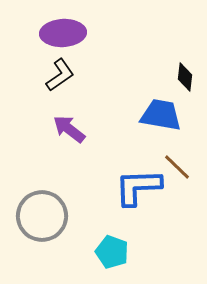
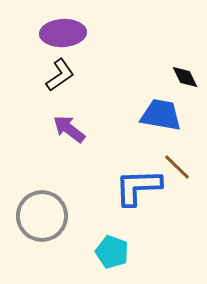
black diamond: rotated 32 degrees counterclockwise
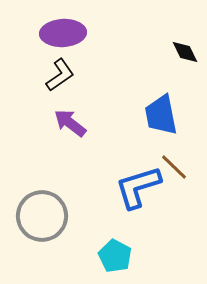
black diamond: moved 25 px up
blue trapezoid: rotated 111 degrees counterclockwise
purple arrow: moved 1 px right, 6 px up
brown line: moved 3 px left
blue L-shape: rotated 15 degrees counterclockwise
cyan pentagon: moved 3 px right, 4 px down; rotated 8 degrees clockwise
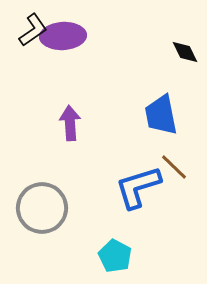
purple ellipse: moved 3 px down
black L-shape: moved 27 px left, 45 px up
purple arrow: rotated 48 degrees clockwise
gray circle: moved 8 px up
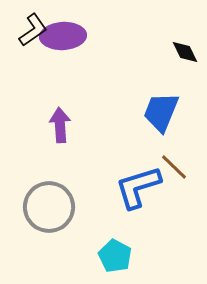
blue trapezoid: moved 3 px up; rotated 33 degrees clockwise
purple arrow: moved 10 px left, 2 px down
gray circle: moved 7 px right, 1 px up
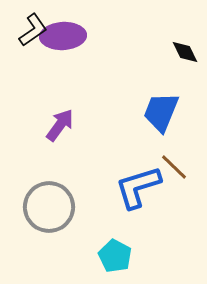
purple arrow: rotated 40 degrees clockwise
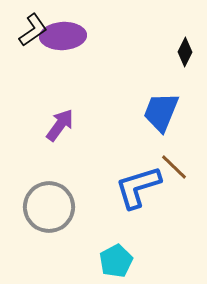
black diamond: rotated 52 degrees clockwise
cyan pentagon: moved 1 px right, 5 px down; rotated 16 degrees clockwise
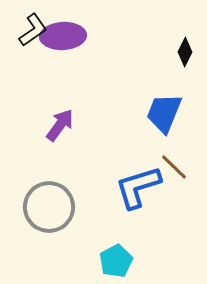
blue trapezoid: moved 3 px right, 1 px down
